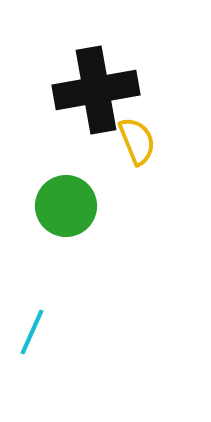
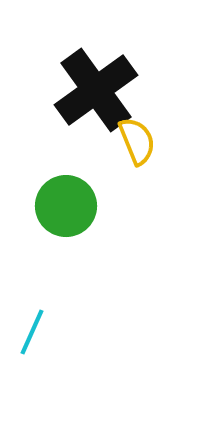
black cross: rotated 26 degrees counterclockwise
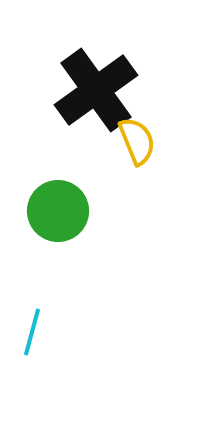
green circle: moved 8 px left, 5 px down
cyan line: rotated 9 degrees counterclockwise
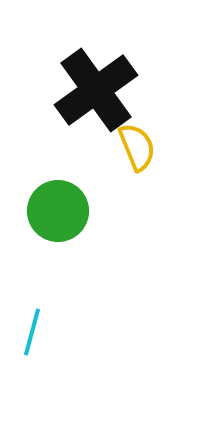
yellow semicircle: moved 6 px down
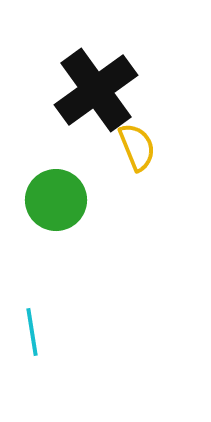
green circle: moved 2 px left, 11 px up
cyan line: rotated 24 degrees counterclockwise
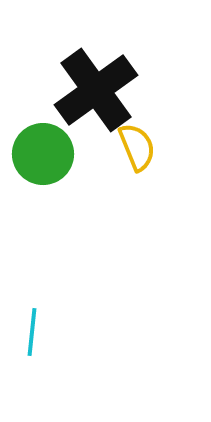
green circle: moved 13 px left, 46 px up
cyan line: rotated 15 degrees clockwise
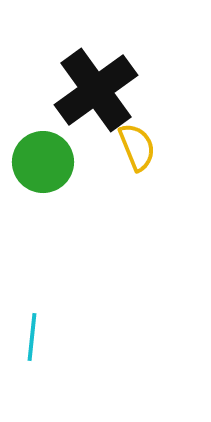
green circle: moved 8 px down
cyan line: moved 5 px down
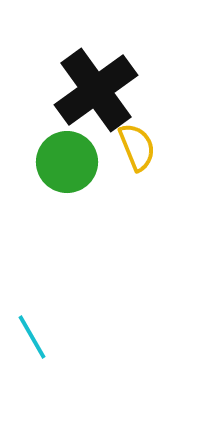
green circle: moved 24 px right
cyan line: rotated 36 degrees counterclockwise
